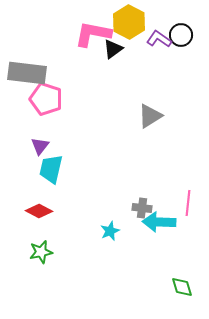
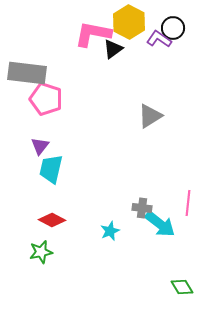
black circle: moved 8 px left, 7 px up
red diamond: moved 13 px right, 9 px down
cyan arrow: moved 1 px right, 2 px down; rotated 144 degrees counterclockwise
green diamond: rotated 15 degrees counterclockwise
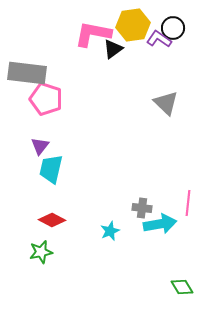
yellow hexagon: moved 4 px right, 3 px down; rotated 24 degrees clockwise
gray triangle: moved 16 px right, 13 px up; rotated 44 degrees counterclockwise
cyan arrow: rotated 48 degrees counterclockwise
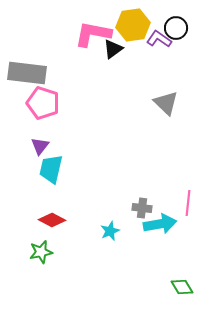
black circle: moved 3 px right
pink pentagon: moved 3 px left, 4 px down
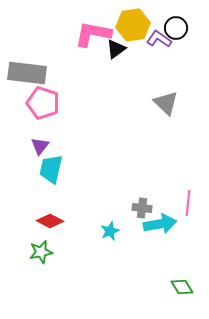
black triangle: moved 3 px right
red diamond: moved 2 px left, 1 px down
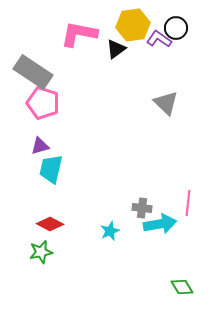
pink L-shape: moved 14 px left
gray rectangle: moved 6 px right, 1 px up; rotated 27 degrees clockwise
purple triangle: rotated 36 degrees clockwise
red diamond: moved 3 px down
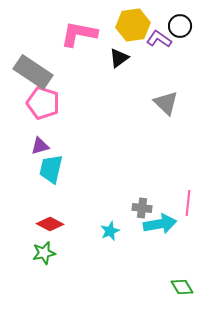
black circle: moved 4 px right, 2 px up
black triangle: moved 3 px right, 9 px down
green star: moved 3 px right, 1 px down
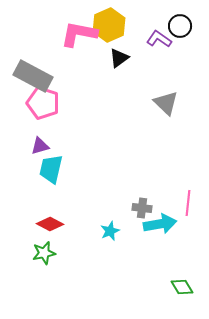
yellow hexagon: moved 24 px left; rotated 16 degrees counterclockwise
gray rectangle: moved 4 px down; rotated 6 degrees counterclockwise
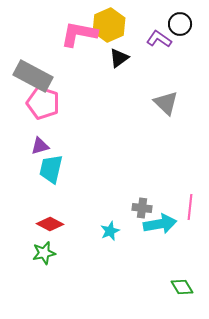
black circle: moved 2 px up
pink line: moved 2 px right, 4 px down
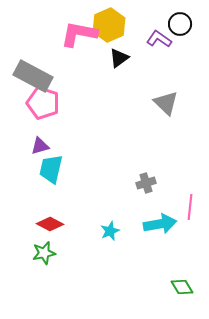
gray cross: moved 4 px right, 25 px up; rotated 24 degrees counterclockwise
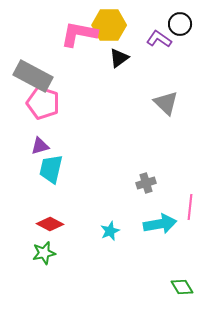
yellow hexagon: rotated 24 degrees clockwise
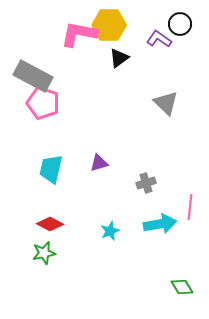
purple triangle: moved 59 px right, 17 px down
